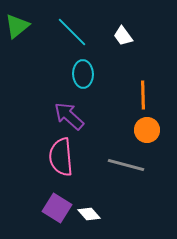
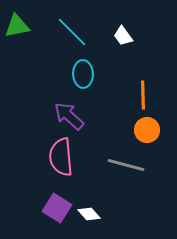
green triangle: rotated 28 degrees clockwise
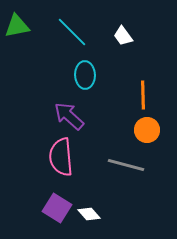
cyan ellipse: moved 2 px right, 1 px down
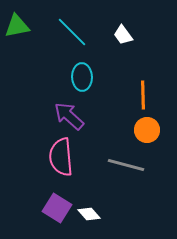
white trapezoid: moved 1 px up
cyan ellipse: moved 3 px left, 2 px down
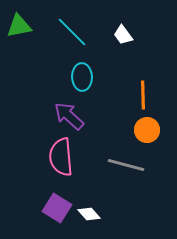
green triangle: moved 2 px right
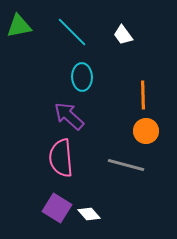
orange circle: moved 1 px left, 1 px down
pink semicircle: moved 1 px down
